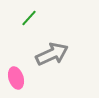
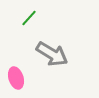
gray arrow: rotated 56 degrees clockwise
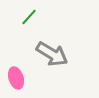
green line: moved 1 px up
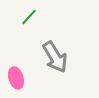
gray arrow: moved 3 px right, 3 px down; rotated 28 degrees clockwise
